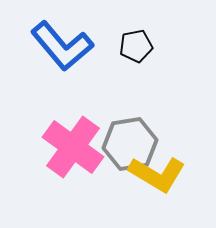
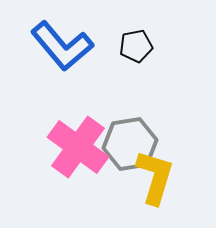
pink cross: moved 5 px right
yellow L-shape: moved 2 px left, 3 px down; rotated 104 degrees counterclockwise
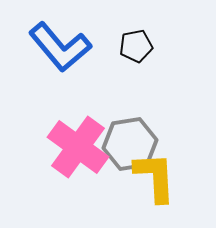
blue L-shape: moved 2 px left, 1 px down
yellow L-shape: rotated 20 degrees counterclockwise
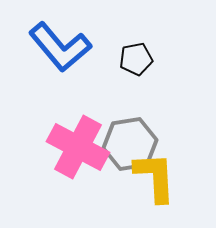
black pentagon: moved 13 px down
pink cross: rotated 8 degrees counterclockwise
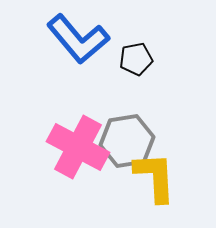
blue L-shape: moved 18 px right, 8 px up
gray hexagon: moved 3 px left, 3 px up
